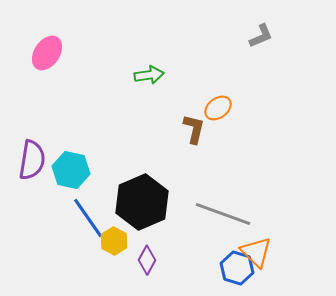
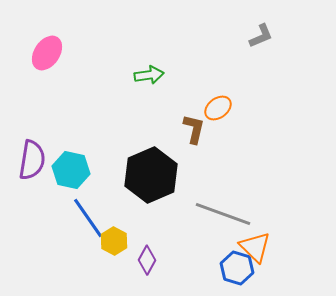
black hexagon: moved 9 px right, 27 px up
orange triangle: moved 1 px left, 5 px up
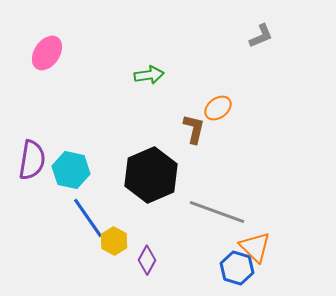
gray line: moved 6 px left, 2 px up
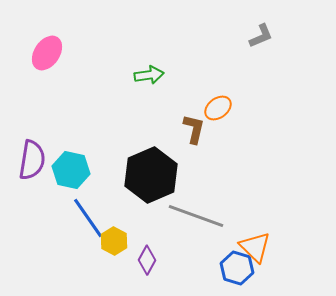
gray line: moved 21 px left, 4 px down
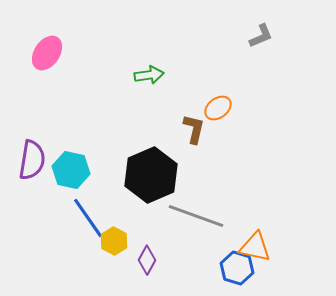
orange triangle: rotated 32 degrees counterclockwise
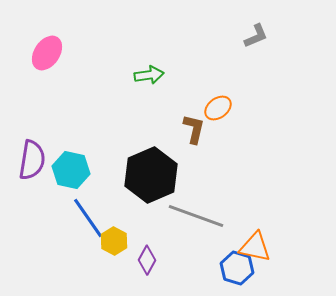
gray L-shape: moved 5 px left
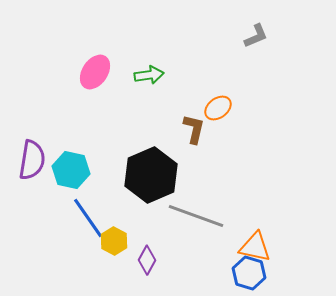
pink ellipse: moved 48 px right, 19 px down
blue hexagon: moved 12 px right, 5 px down
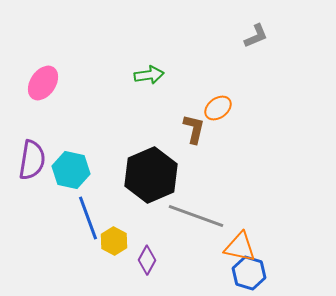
pink ellipse: moved 52 px left, 11 px down
blue line: rotated 15 degrees clockwise
orange triangle: moved 15 px left
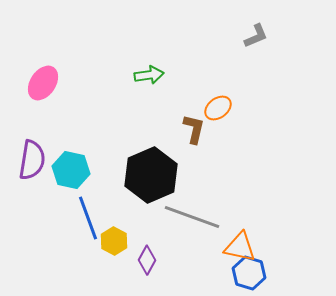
gray line: moved 4 px left, 1 px down
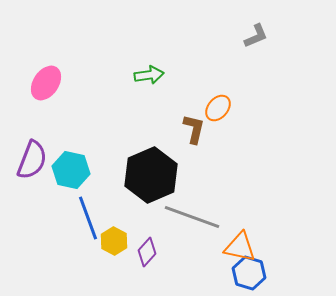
pink ellipse: moved 3 px right
orange ellipse: rotated 12 degrees counterclockwise
purple semicircle: rotated 12 degrees clockwise
purple diamond: moved 8 px up; rotated 12 degrees clockwise
